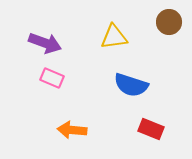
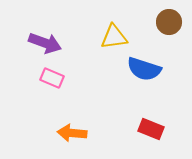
blue semicircle: moved 13 px right, 16 px up
orange arrow: moved 3 px down
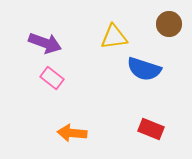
brown circle: moved 2 px down
pink rectangle: rotated 15 degrees clockwise
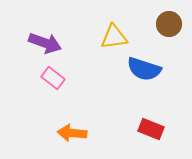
pink rectangle: moved 1 px right
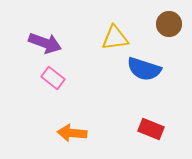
yellow triangle: moved 1 px right, 1 px down
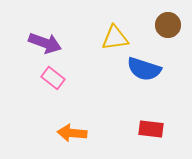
brown circle: moved 1 px left, 1 px down
red rectangle: rotated 15 degrees counterclockwise
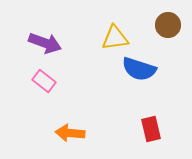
blue semicircle: moved 5 px left
pink rectangle: moved 9 px left, 3 px down
red rectangle: rotated 70 degrees clockwise
orange arrow: moved 2 px left
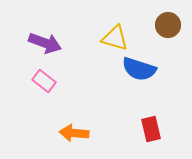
yellow triangle: rotated 24 degrees clockwise
orange arrow: moved 4 px right
